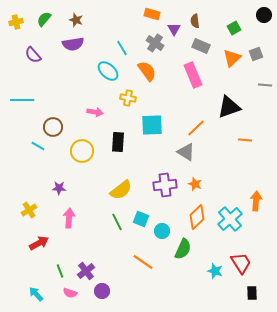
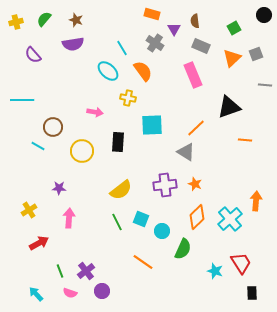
orange semicircle at (147, 71): moved 4 px left
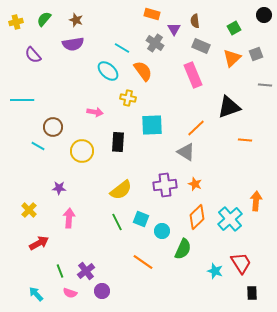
cyan line at (122, 48): rotated 28 degrees counterclockwise
yellow cross at (29, 210): rotated 14 degrees counterclockwise
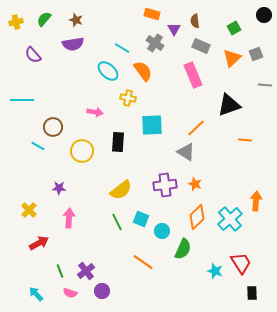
black triangle at (229, 107): moved 2 px up
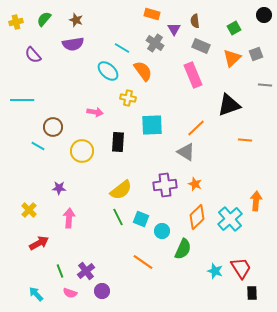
green line at (117, 222): moved 1 px right, 5 px up
red trapezoid at (241, 263): moved 5 px down
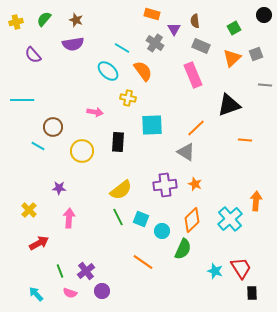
orange diamond at (197, 217): moved 5 px left, 3 px down
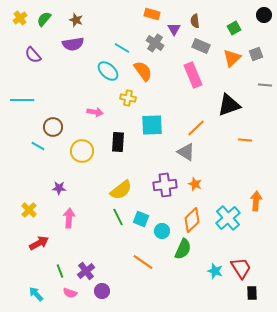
yellow cross at (16, 22): moved 4 px right, 4 px up; rotated 24 degrees counterclockwise
cyan cross at (230, 219): moved 2 px left, 1 px up
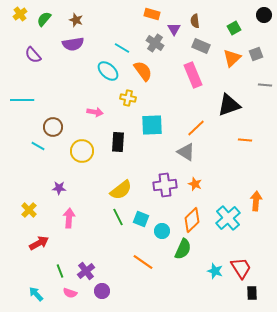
yellow cross at (20, 18): moved 4 px up
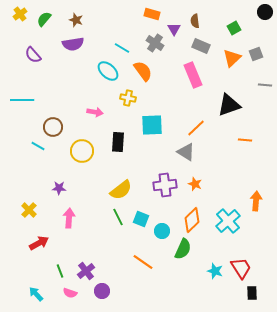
black circle at (264, 15): moved 1 px right, 3 px up
cyan cross at (228, 218): moved 3 px down
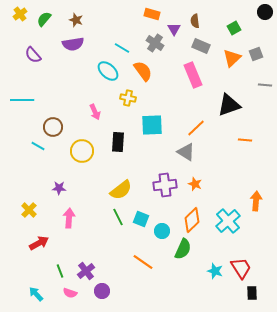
pink arrow at (95, 112): rotated 56 degrees clockwise
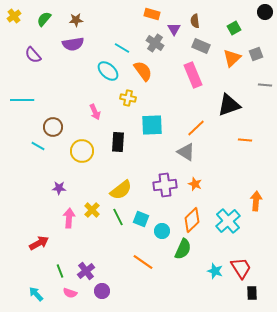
yellow cross at (20, 14): moved 6 px left, 2 px down
brown star at (76, 20): rotated 24 degrees counterclockwise
yellow cross at (29, 210): moved 63 px right
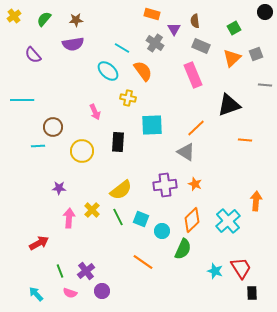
cyan line at (38, 146): rotated 32 degrees counterclockwise
